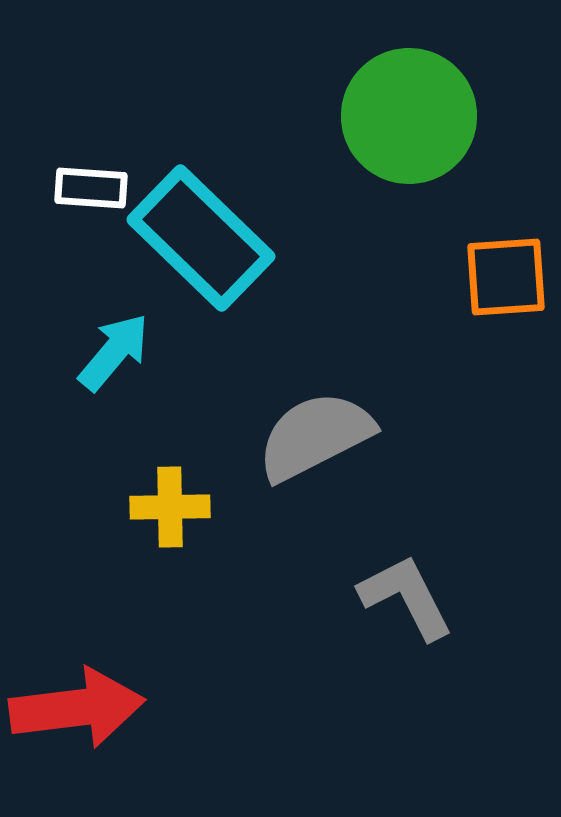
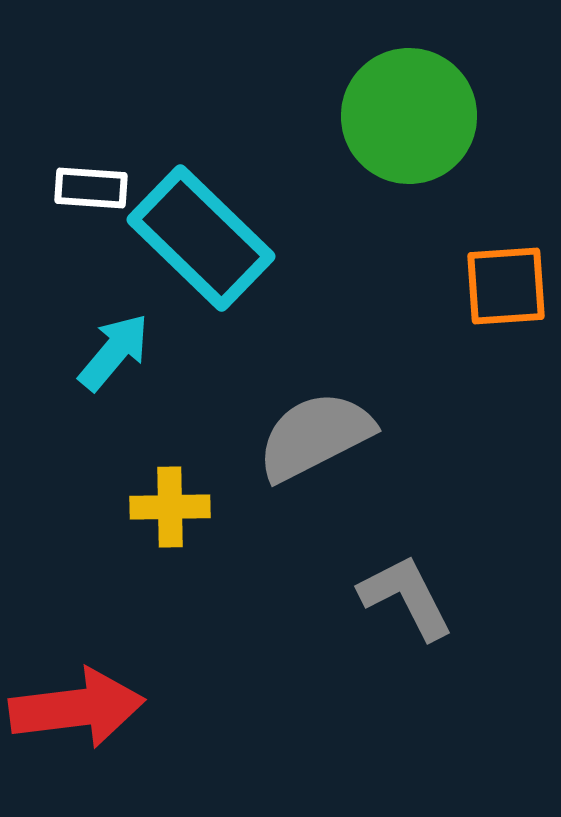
orange square: moved 9 px down
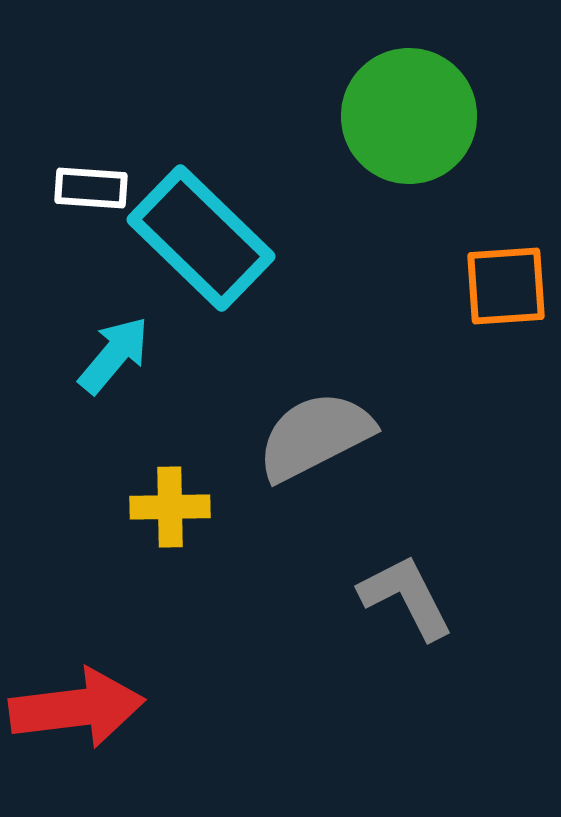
cyan arrow: moved 3 px down
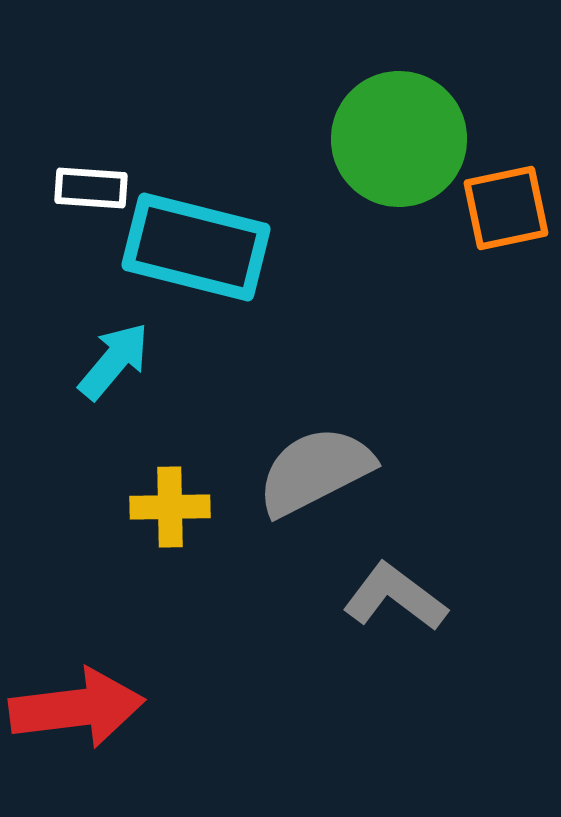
green circle: moved 10 px left, 23 px down
cyan rectangle: moved 5 px left, 9 px down; rotated 30 degrees counterclockwise
orange square: moved 78 px up; rotated 8 degrees counterclockwise
cyan arrow: moved 6 px down
gray semicircle: moved 35 px down
gray L-shape: moved 11 px left; rotated 26 degrees counterclockwise
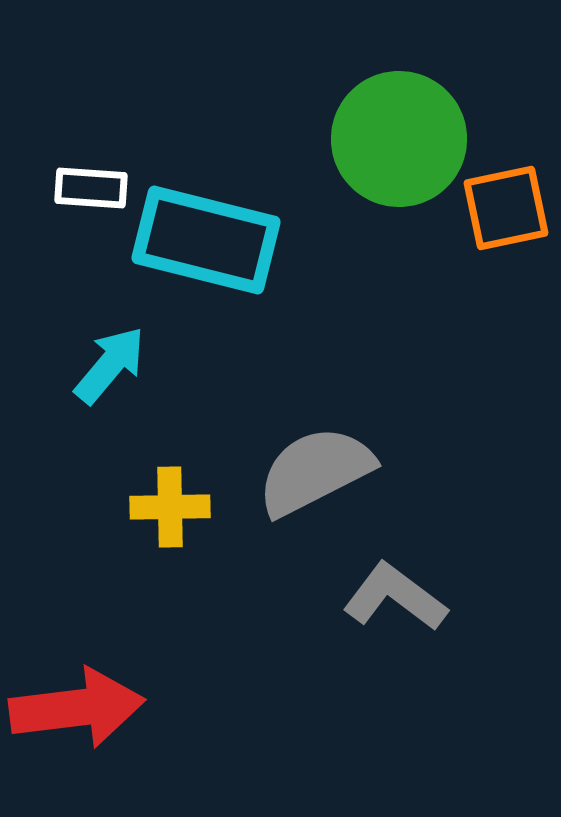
cyan rectangle: moved 10 px right, 7 px up
cyan arrow: moved 4 px left, 4 px down
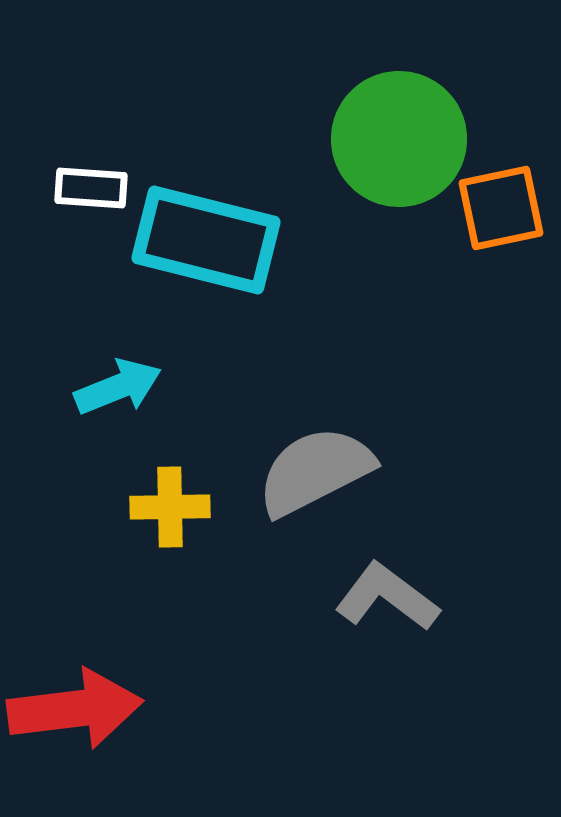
orange square: moved 5 px left
cyan arrow: moved 8 px right, 22 px down; rotated 28 degrees clockwise
gray L-shape: moved 8 px left
red arrow: moved 2 px left, 1 px down
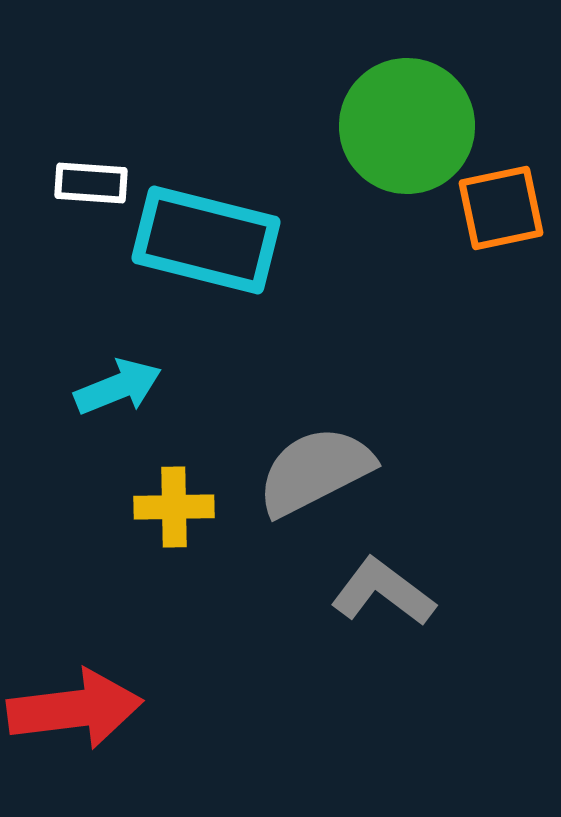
green circle: moved 8 px right, 13 px up
white rectangle: moved 5 px up
yellow cross: moved 4 px right
gray L-shape: moved 4 px left, 5 px up
